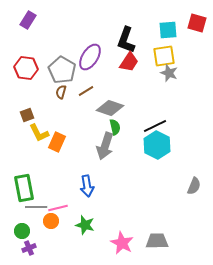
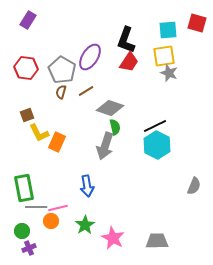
green star: rotated 24 degrees clockwise
pink star: moved 9 px left, 5 px up
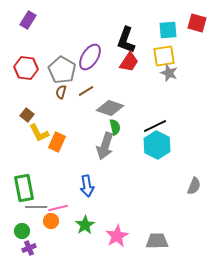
brown square: rotated 32 degrees counterclockwise
pink star: moved 4 px right, 2 px up; rotated 15 degrees clockwise
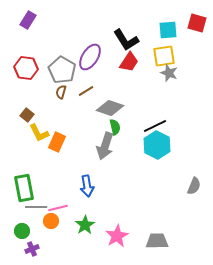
black L-shape: rotated 52 degrees counterclockwise
purple cross: moved 3 px right, 1 px down
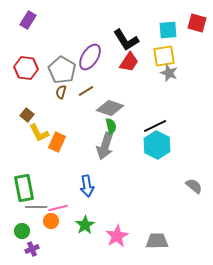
green semicircle: moved 4 px left, 1 px up
gray semicircle: rotated 72 degrees counterclockwise
